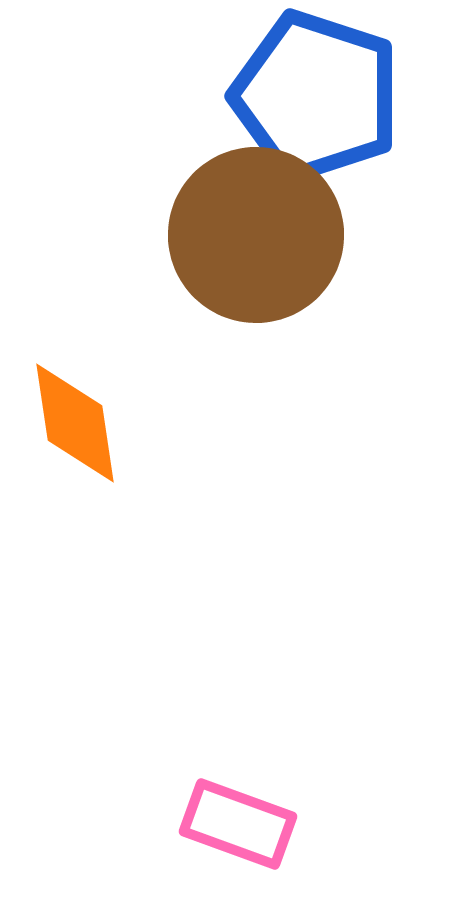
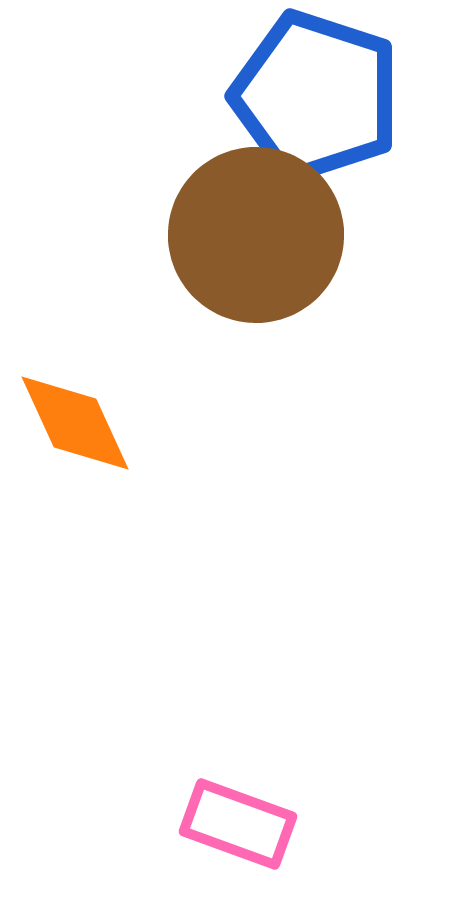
orange diamond: rotated 16 degrees counterclockwise
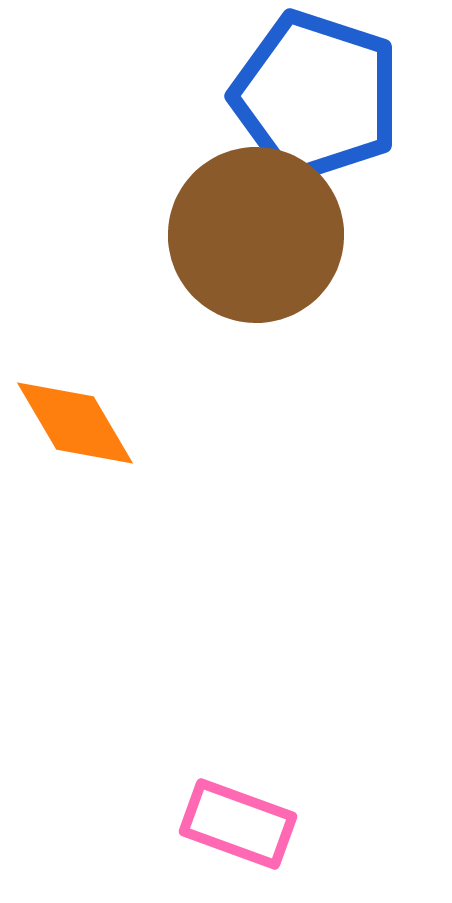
orange diamond: rotated 6 degrees counterclockwise
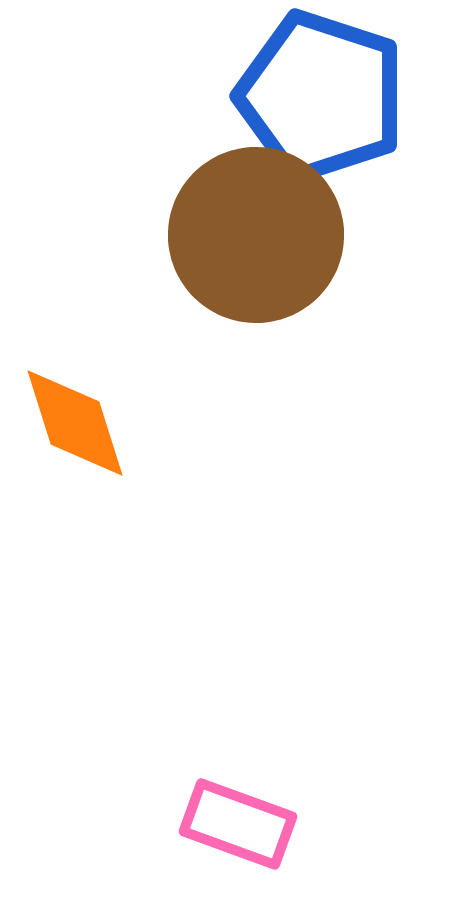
blue pentagon: moved 5 px right
orange diamond: rotated 13 degrees clockwise
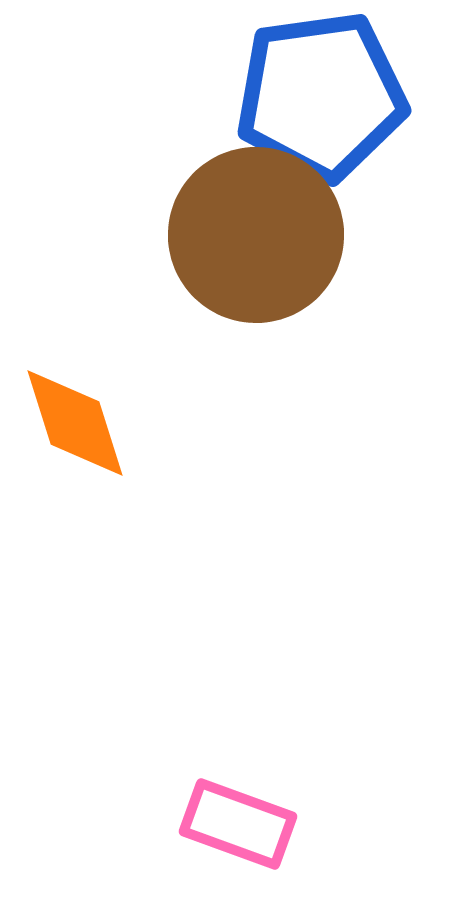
blue pentagon: rotated 26 degrees counterclockwise
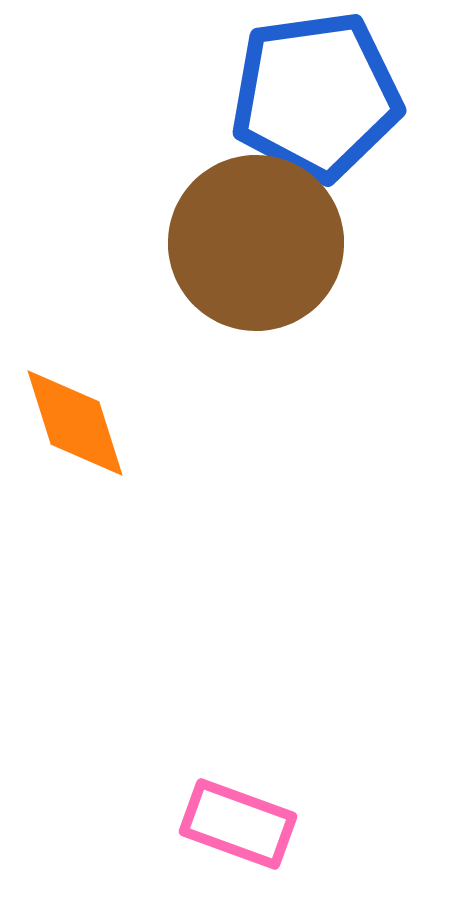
blue pentagon: moved 5 px left
brown circle: moved 8 px down
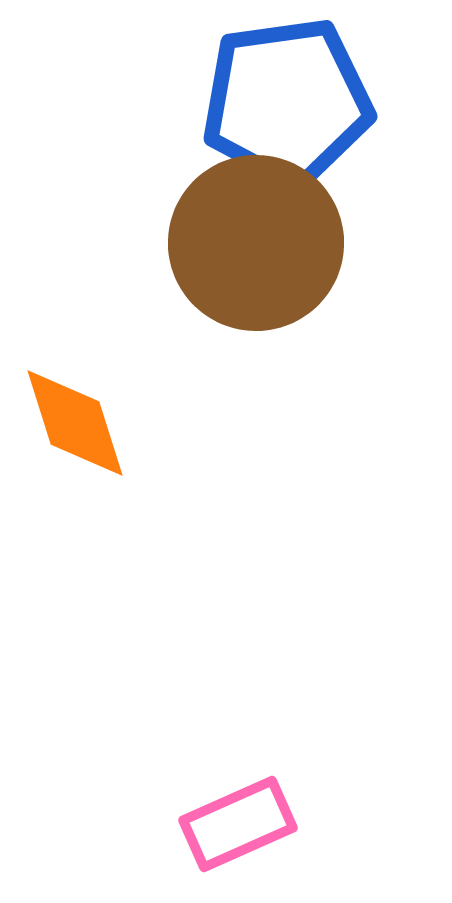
blue pentagon: moved 29 px left, 6 px down
pink rectangle: rotated 44 degrees counterclockwise
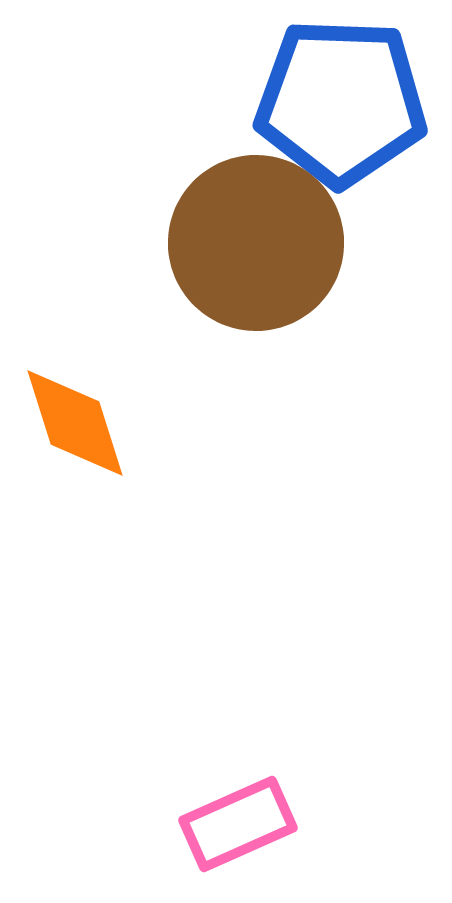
blue pentagon: moved 54 px right; rotated 10 degrees clockwise
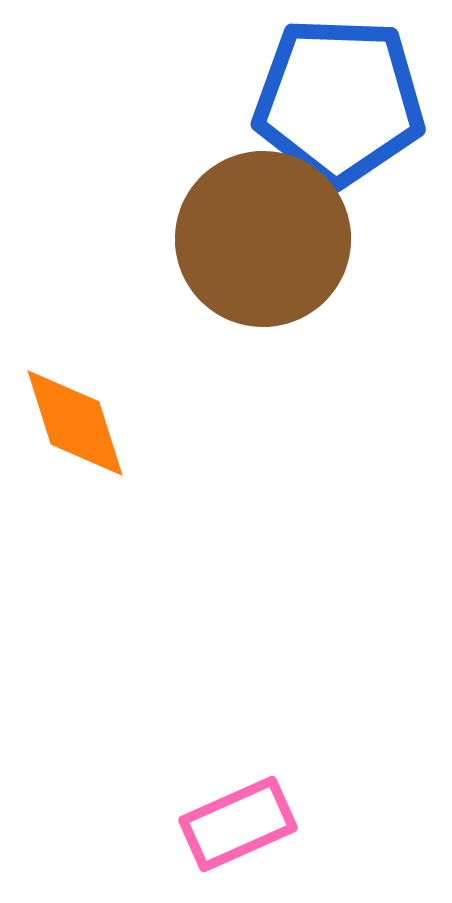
blue pentagon: moved 2 px left, 1 px up
brown circle: moved 7 px right, 4 px up
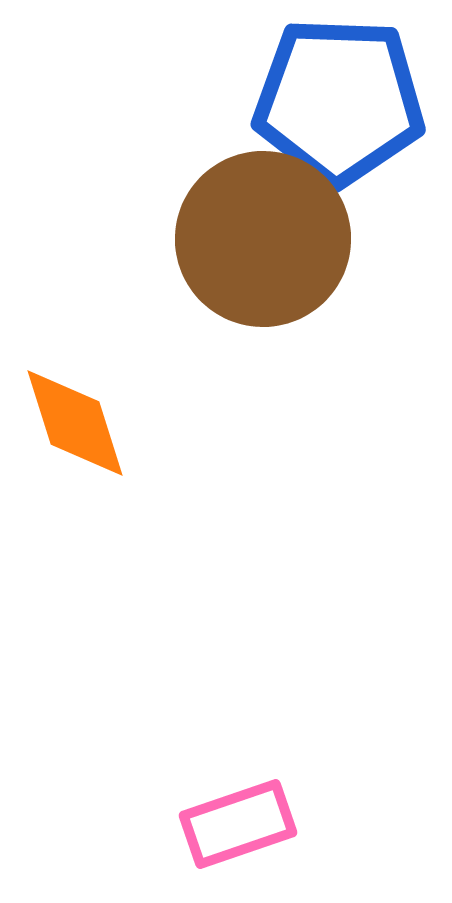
pink rectangle: rotated 5 degrees clockwise
